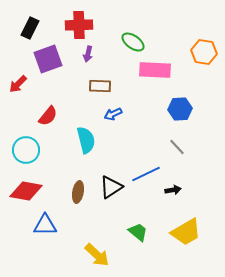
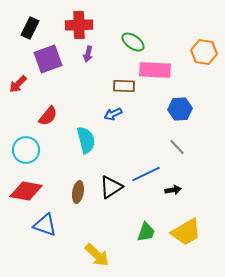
brown rectangle: moved 24 px right
blue triangle: rotated 20 degrees clockwise
green trapezoid: moved 8 px right; rotated 70 degrees clockwise
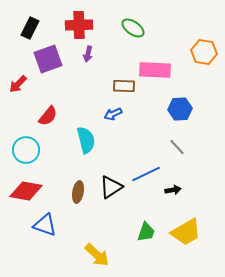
green ellipse: moved 14 px up
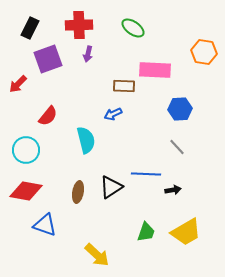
blue line: rotated 28 degrees clockwise
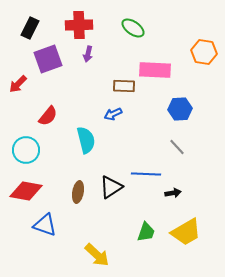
black arrow: moved 3 px down
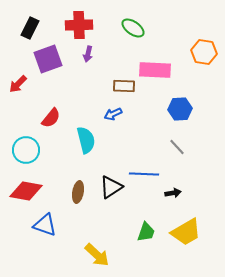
red semicircle: moved 3 px right, 2 px down
blue line: moved 2 px left
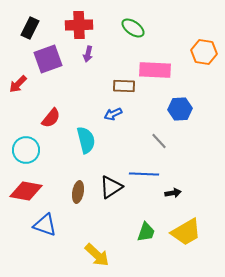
gray line: moved 18 px left, 6 px up
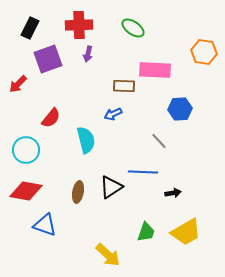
blue line: moved 1 px left, 2 px up
yellow arrow: moved 11 px right
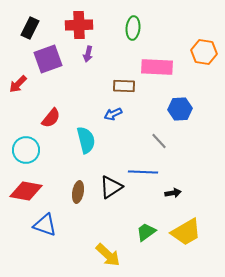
green ellipse: rotated 60 degrees clockwise
pink rectangle: moved 2 px right, 3 px up
green trapezoid: rotated 145 degrees counterclockwise
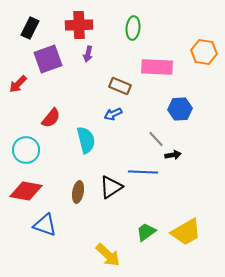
brown rectangle: moved 4 px left; rotated 20 degrees clockwise
gray line: moved 3 px left, 2 px up
black arrow: moved 38 px up
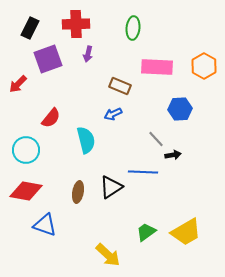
red cross: moved 3 px left, 1 px up
orange hexagon: moved 14 px down; rotated 20 degrees clockwise
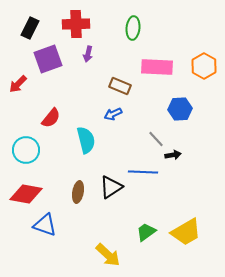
red diamond: moved 3 px down
